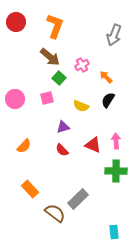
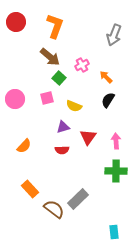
yellow semicircle: moved 7 px left
red triangle: moved 5 px left, 8 px up; rotated 42 degrees clockwise
red semicircle: rotated 48 degrees counterclockwise
brown semicircle: moved 1 px left, 4 px up
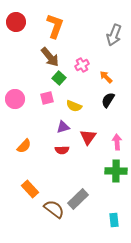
brown arrow: rotated 10 degrees clockwise
pink arrow: moved 1 px right, 1 px down
cyan rectangle: moved 12 px up
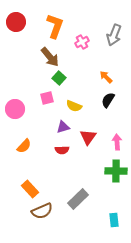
pink cross: moved 23 px up
pink circle: moved 10 px down
brown semicircle: moved 12 px left, 2 px down; rotated 120 degrees clockwise
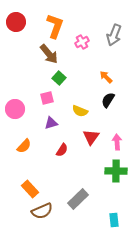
brown arrow: moved 1 px left, 3 px up
yellow semicircle: moved 6 px right, 5 px down
purple triangle: moved 12 px left, 4 px up
red triangle: moved 3 px right
red semicircle: rotated 56 degrees counterclockwise
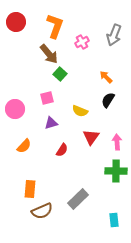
green square: moved 1 px right, 4 px up
orange rectangle: rotated 48 degrees clockwise
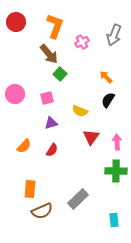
pink circle: moved 15 px up
red semicircle: moved 10 px left
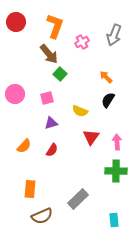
brown semicircle: moved 5 px down
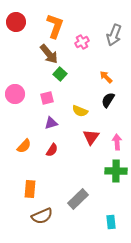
cyan rectangle: moved 3 px left, 2 px down
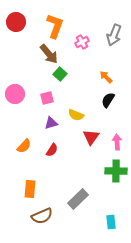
yellow semicircle: moved 4 px left, 4 px down
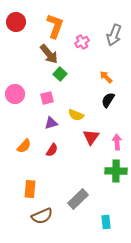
cyan rectangle: moved 5 px left
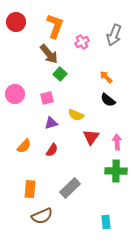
black semicircle: rotated 84 degrees counterclockwise
gray rectangle: moved 8 px left, 11 px up
